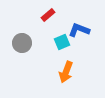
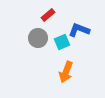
gray circle: moved 16 px right, 5 px up
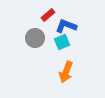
blue L-shape: moved 13 px left, 4 px up
gray circle: moved 3 px left
